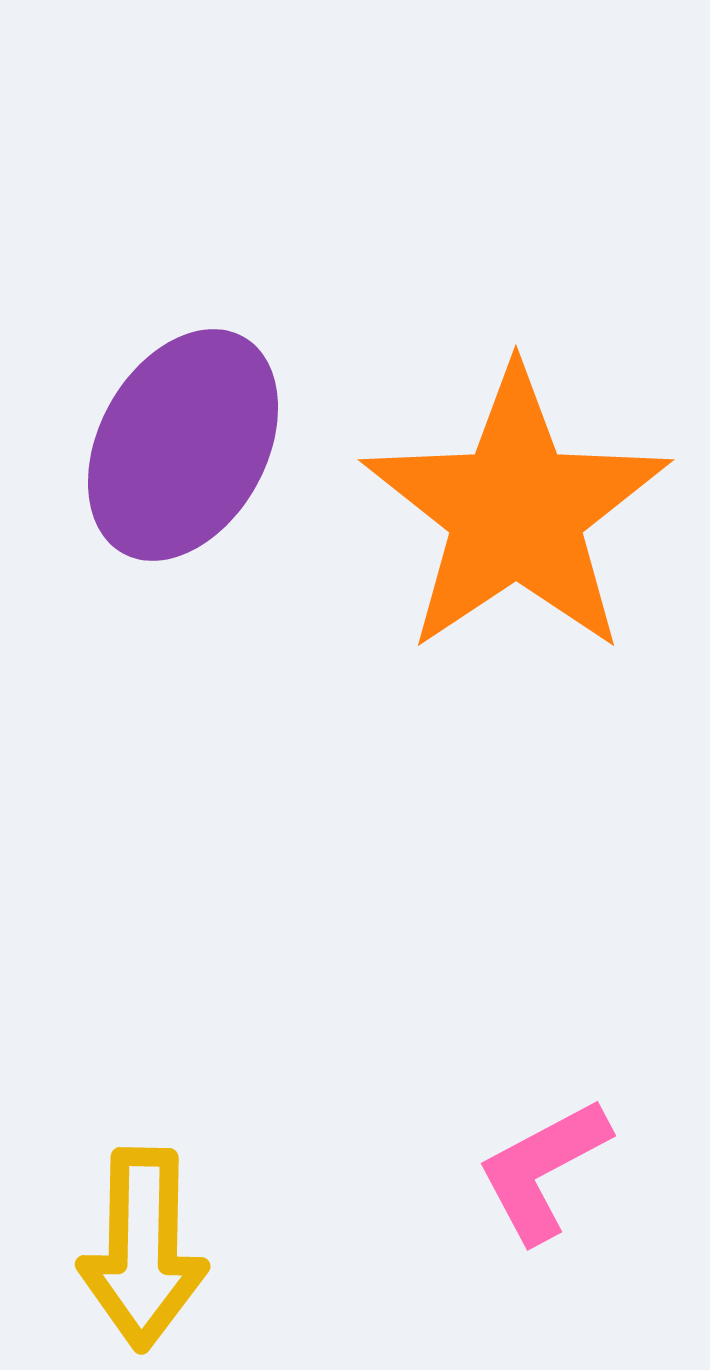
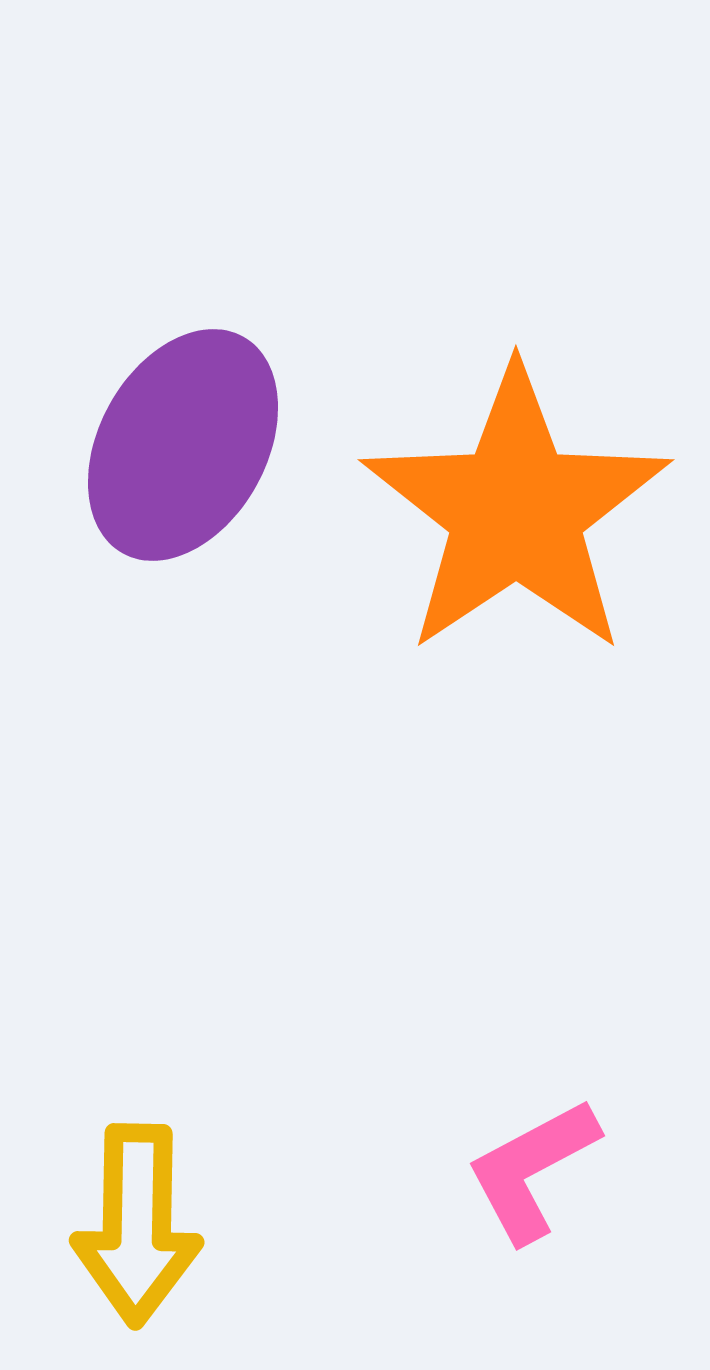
pink L-shape: moved 11 px left
yellow arrow: moved 6 px left, 24 px up
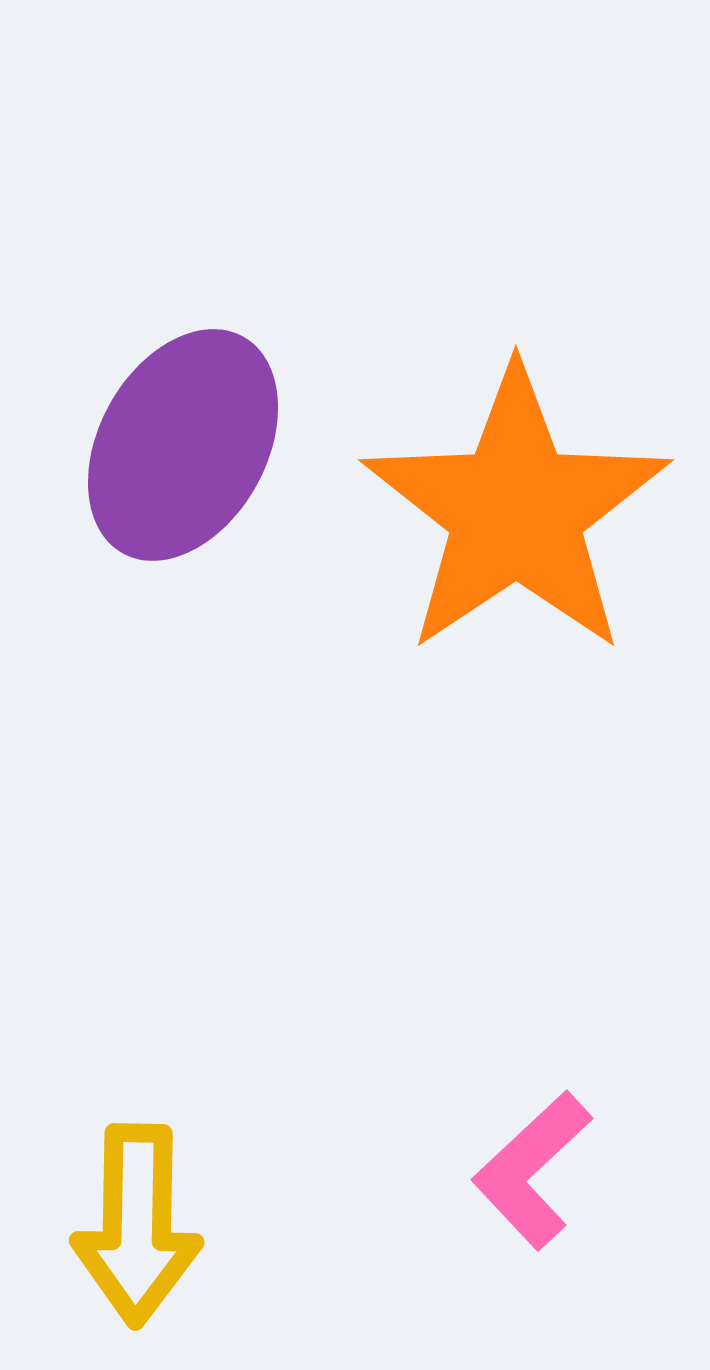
pink L-shape: rotated 15 degrees counterclockwise
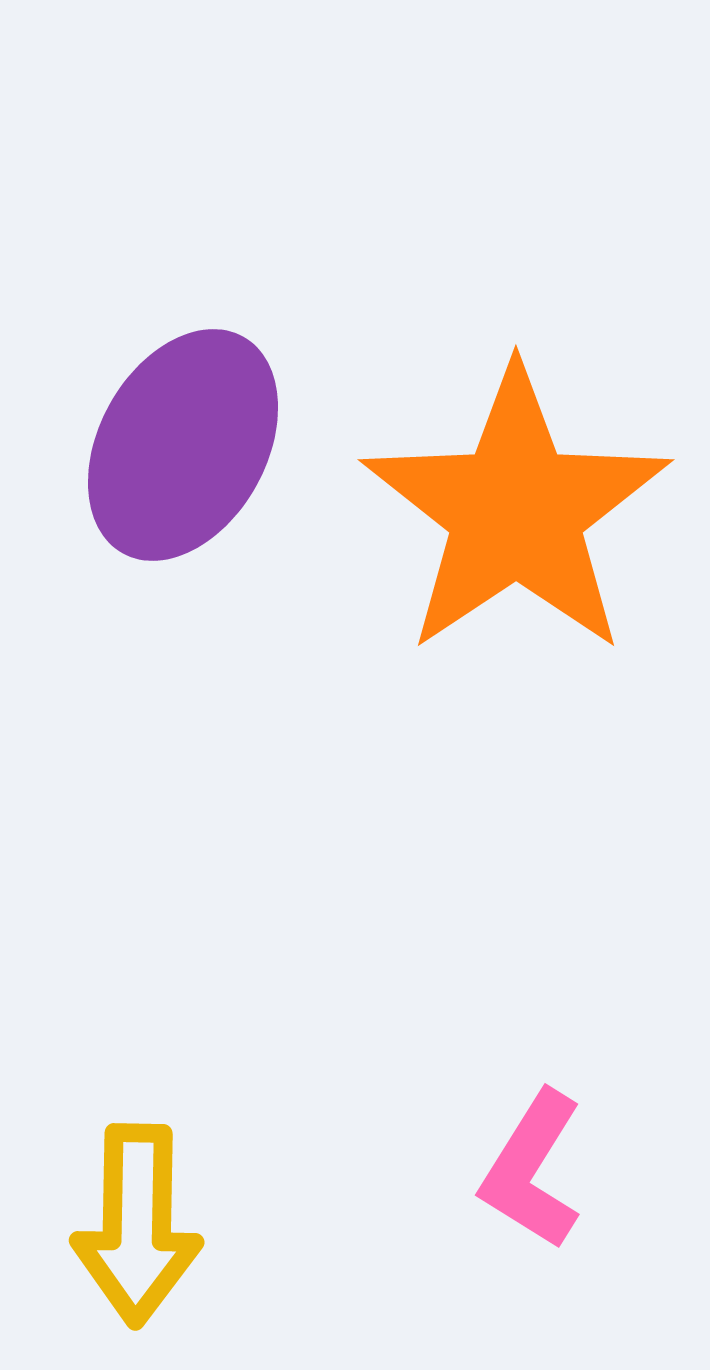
pink L-shape: rotated 15 degrees counterclockwise
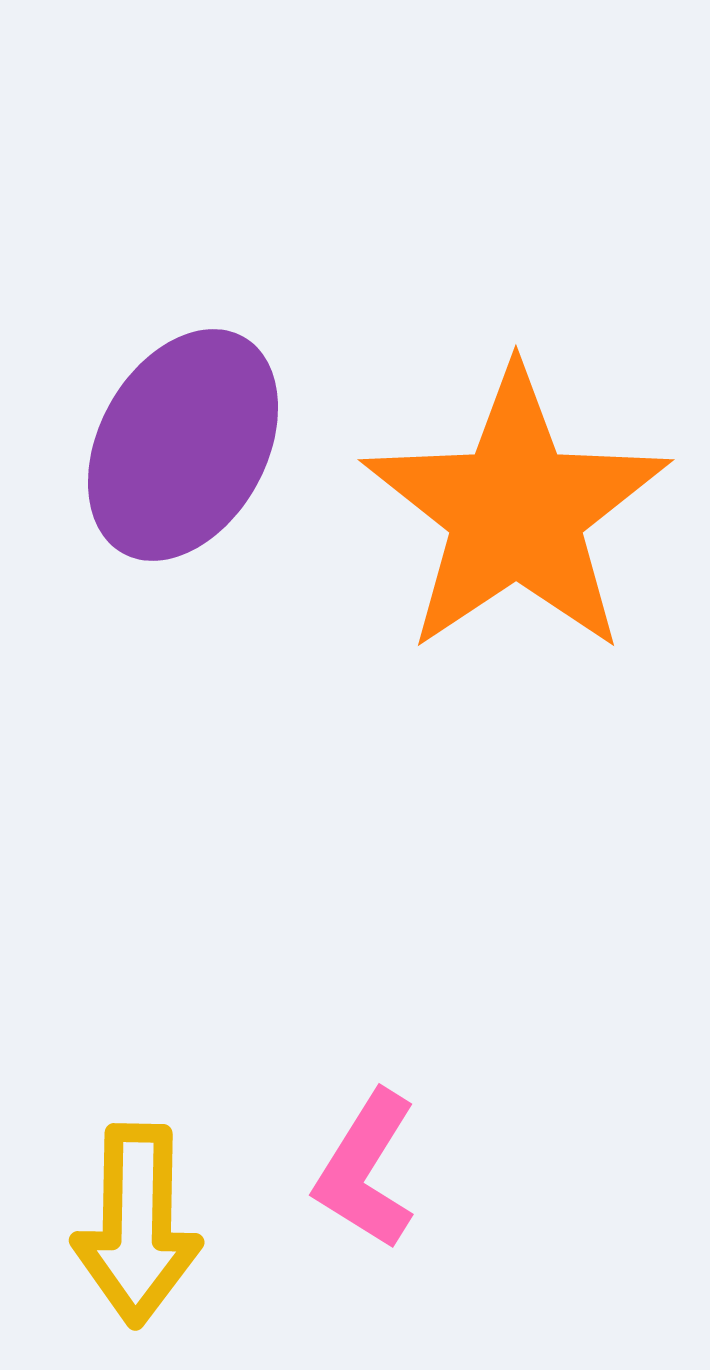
pink L-shape: moved 166 px left
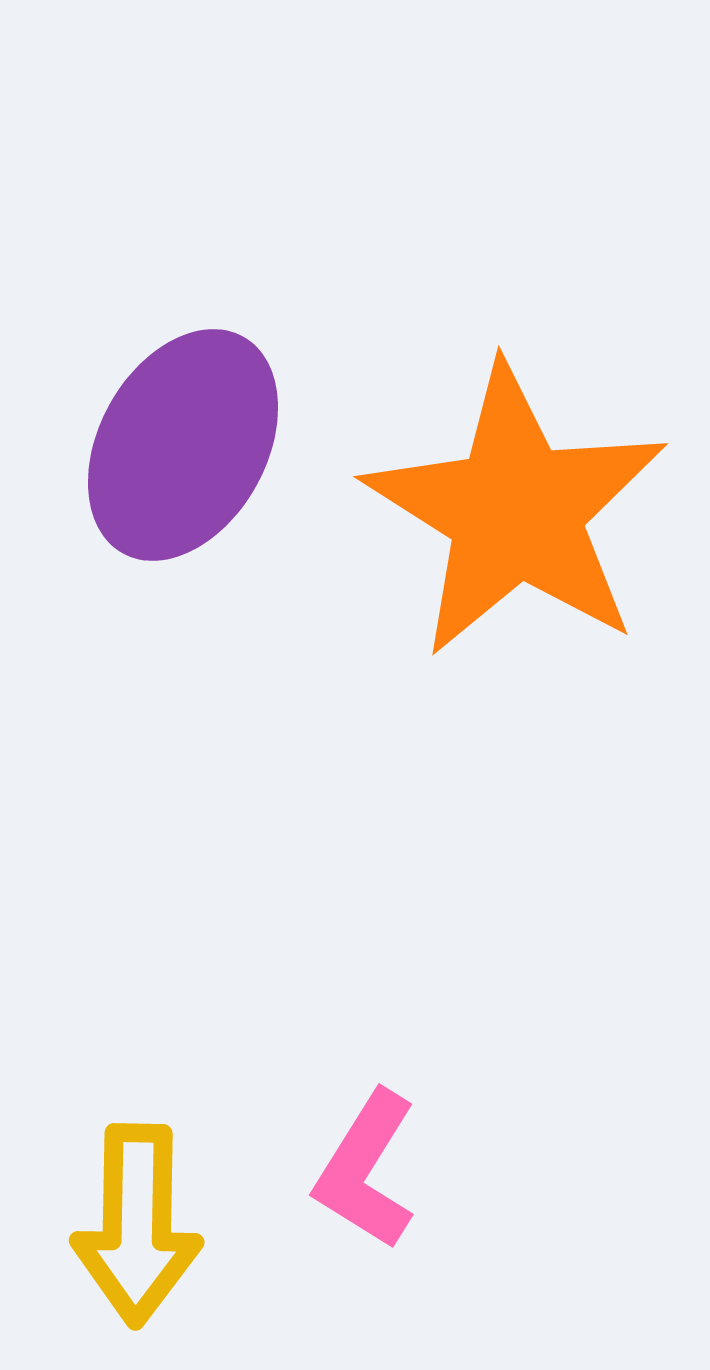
orange star: rotated 6 degrees counterclockwise
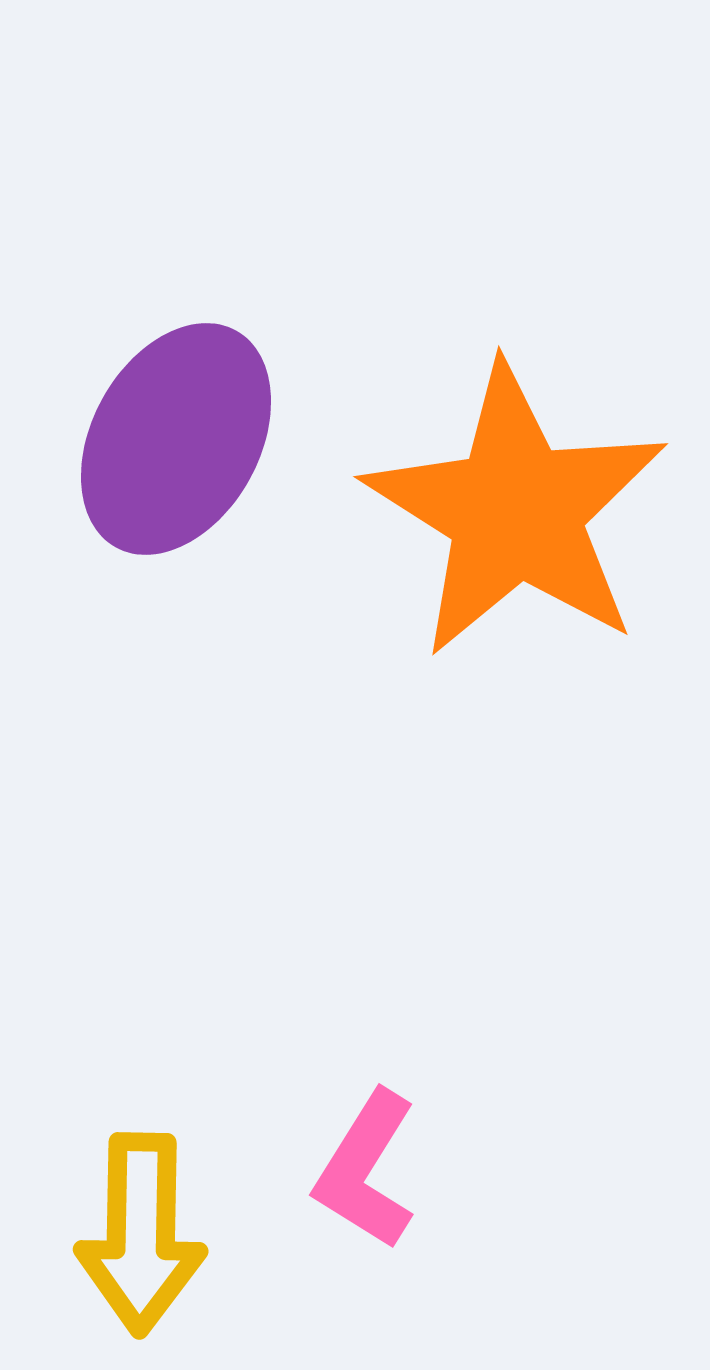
purple ellipse: moved 7 px left, 6 px up
yellow arrow: moved 4 px right, 9 px down
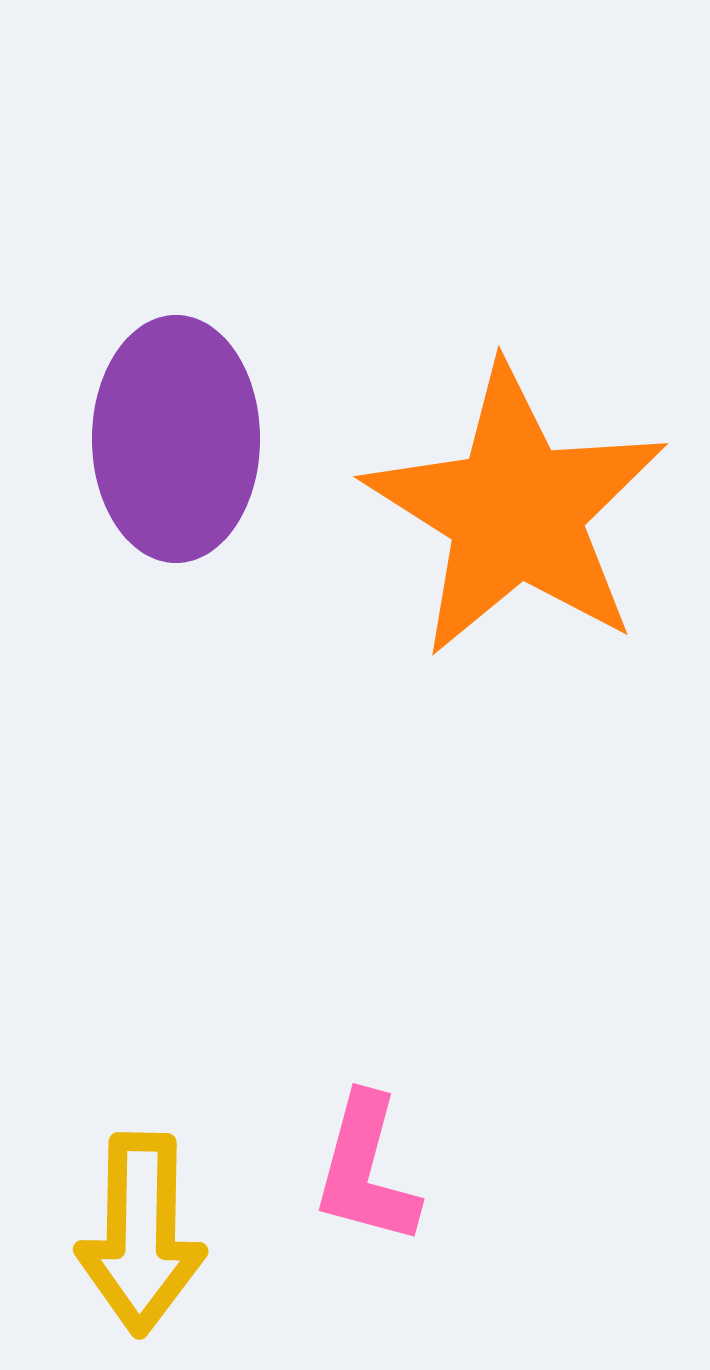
purple ellipse: rotated 29 degrees counterclockwise
pink L-shape: rotated 17 degrees counterclockwise
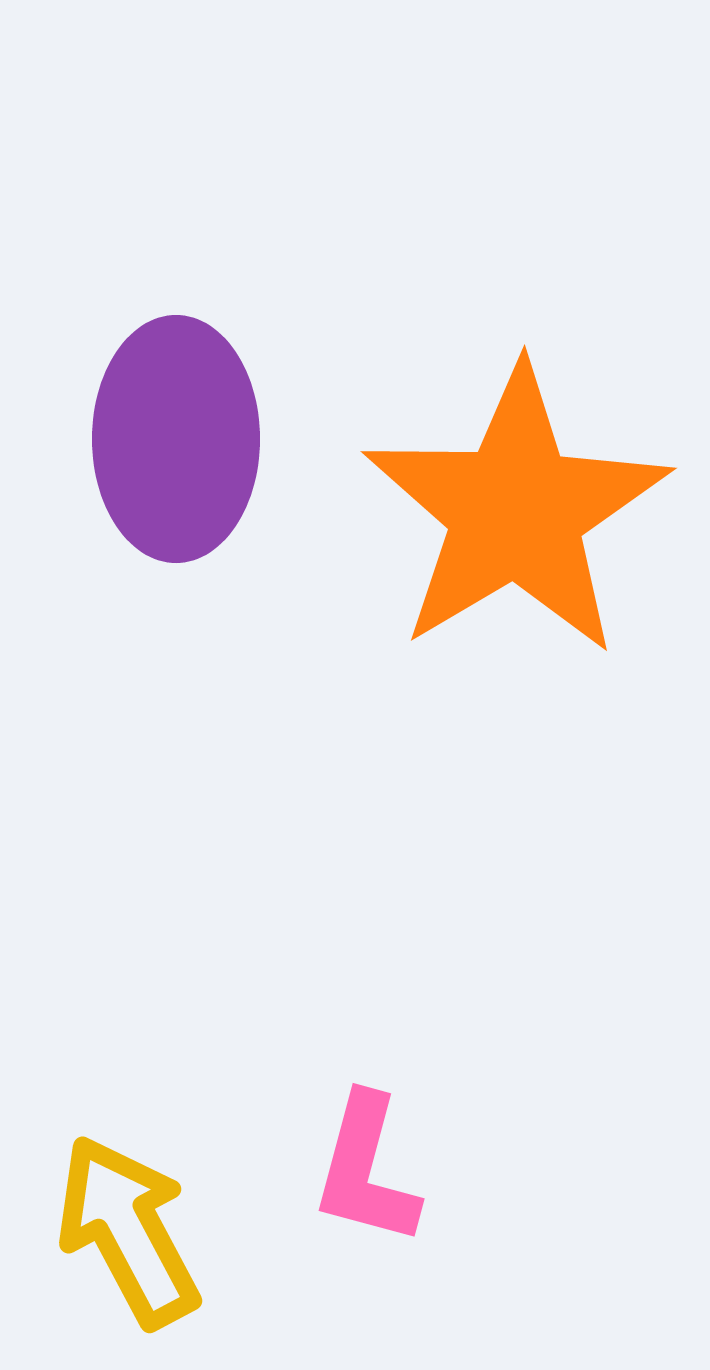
orange star: rotated 9 degrees clockwise
yellow arrow: moved 13 px left, 3 px up; rotated 151 degrees clockwise
